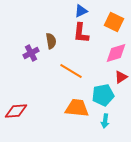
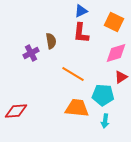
orange line: moved 2 px right, 3 px down
cyan pentagon: rotated 15 degrees clockwise
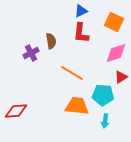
orange line: moved 1 px left, 1 px up
orange trapezoid: moved 2 px up
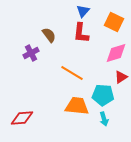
blue triangle: moved 2 px right; rotated 24 degrees counterclockwise
brown semicircle: moved 2 px left, 6 px up; rotated 28 degrees counterclockwise
red diamond: moved 6 px right, 7 px down
cyan arrow: moved 1 px left, 2 px up; rotated 24 degrees counterclockwise
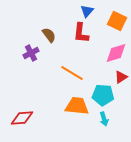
blue triangle: moved 4 px right
orange square: moved 3 px right, 1 px up
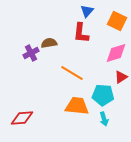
brown semicircle: moved 8 px down; rotated 63 degrees counterclockwise
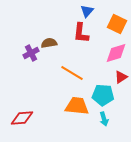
orange square: moved 3 px down
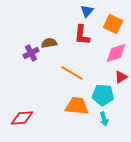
orange square: moved 4 px left
red L-shape: moved 1 px right, 2 px down
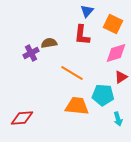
cyan arrow: moved 14 px right
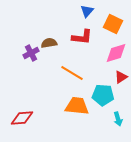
red L-shape: moved 2 px down; rotated 90 degrees counterclockwise
